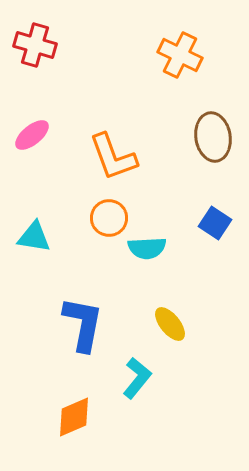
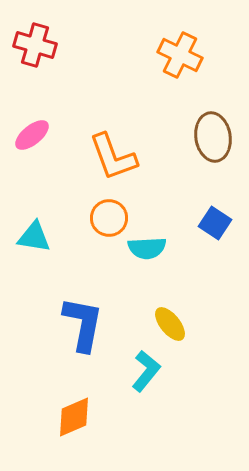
cyan L-shape: moved 9 px right, 7 px up
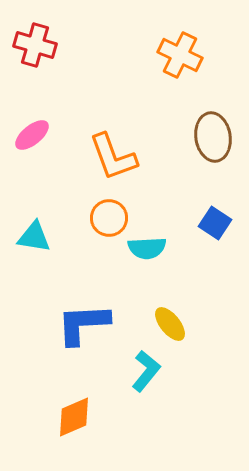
blue L-shape: rotated 104 degrees counterclockwise
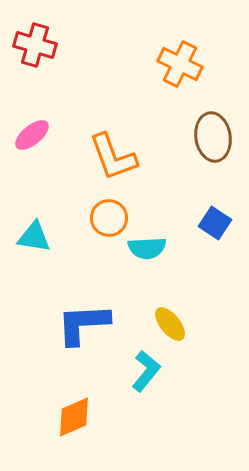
orange cross: moved 9 px down
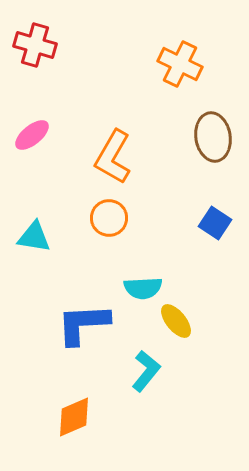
orange L-shape: rotated 50 degrees clockwise
cyan semicircle: moved 4 px left, 40 px down
yellow ellipse: moved 6 px right, 3 px up
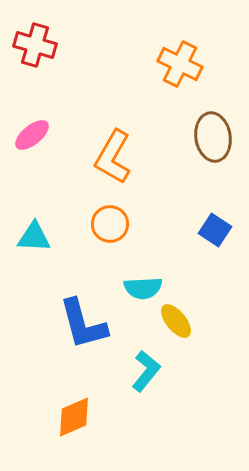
orange circle: moved 1 px right, 6 px down
blue square: moved 7 px down
cyan triangle: rotated 6 degrees counterclockwise
blue L-shape: rotated 102 degrees counterclockwise
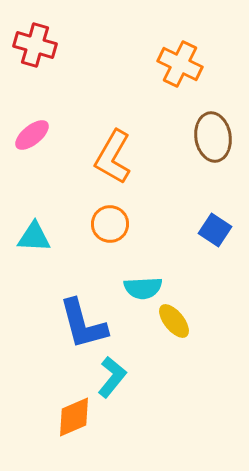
yellow ellipse: moved 2 px left
cyan L-shape: moved 34 px left, 6 px down
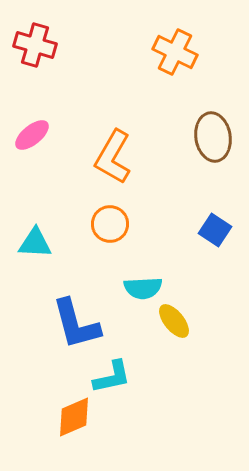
orange cross: moved 5 px left, 12 px up
cyan triangle: moved 1 px right, 6 px down
blue L-shape: moved 7 px left
cyan L-shape: rotated 39 degrees clockwise
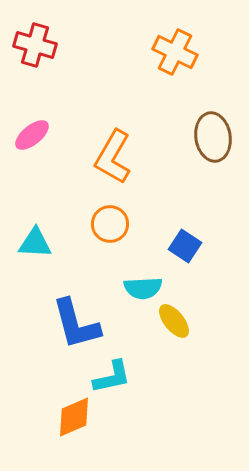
blue square: moved 30 px left, 16 px down
